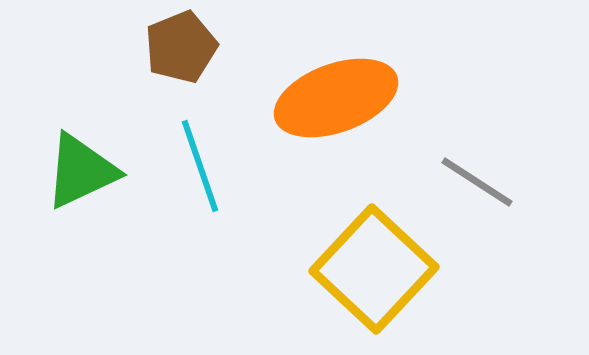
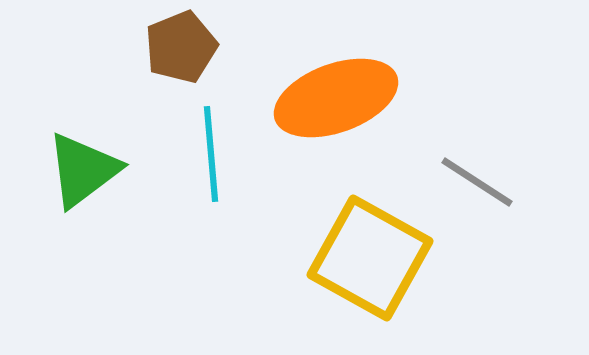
cyan line: moved 11 px right, 12 px up; rotated 14 degrees clockwise
green triangle: moved 2 px right, 1 px up; rotated 12 degrees counterclockwise
yellow square: moved 4 px left, 11 px up; rotated 14 degrees counterclockwise
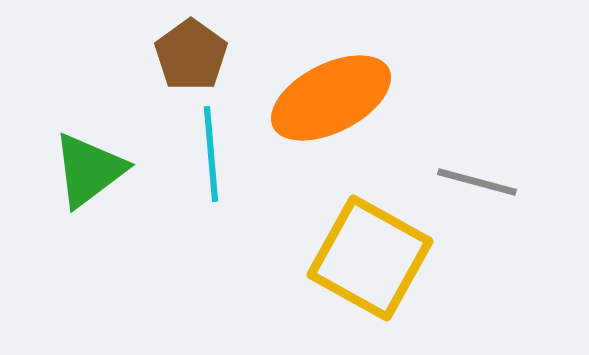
brown pentagon: moved 10 px right, 8 px down; rotated 14 degrees counterclockwise
orange ellipse: moved 5 px left; rotated 7 degrees counterclockwise
green triangle: moved 6 px right
gray line: rotated 18 degrees counterclockwise
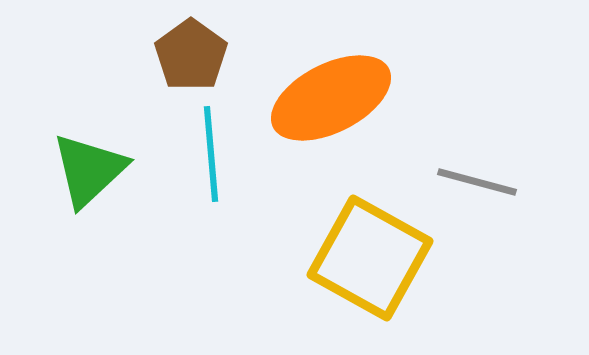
green triangle: rotated 6 degrees counterclockwise
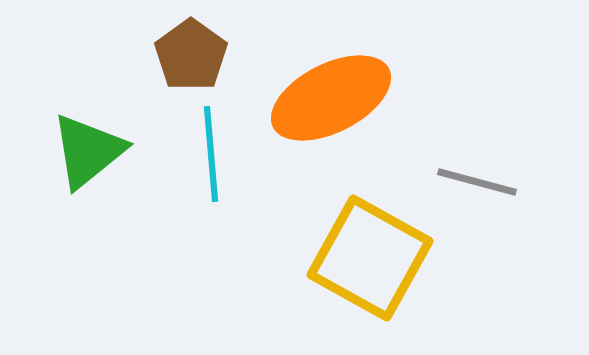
green triangle: moved 1 px left, 19 px up; rotated 4 degrees clockwise
